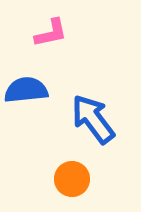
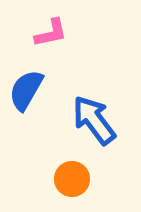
blue semicircle: rotated 54 degrees counterclockwise
blue arrow: moved 1 px right, 1 px down
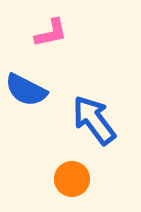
blue semicircle: rotated 93 degrees counterclockwise
